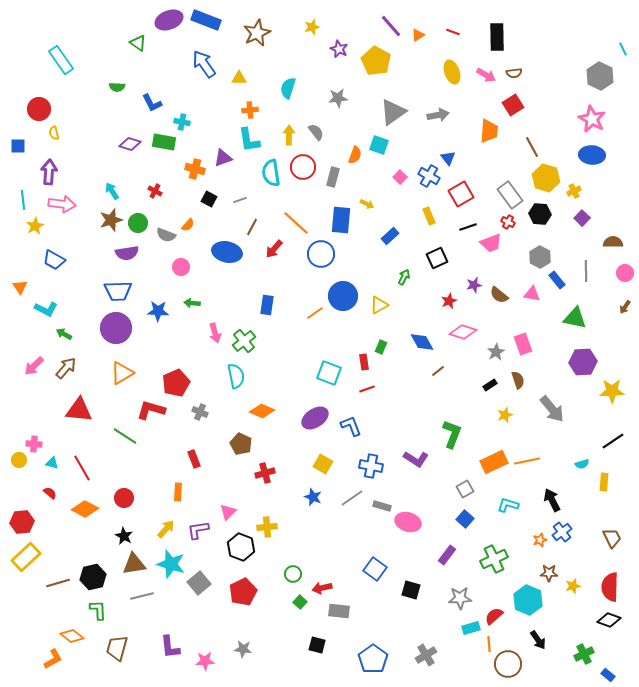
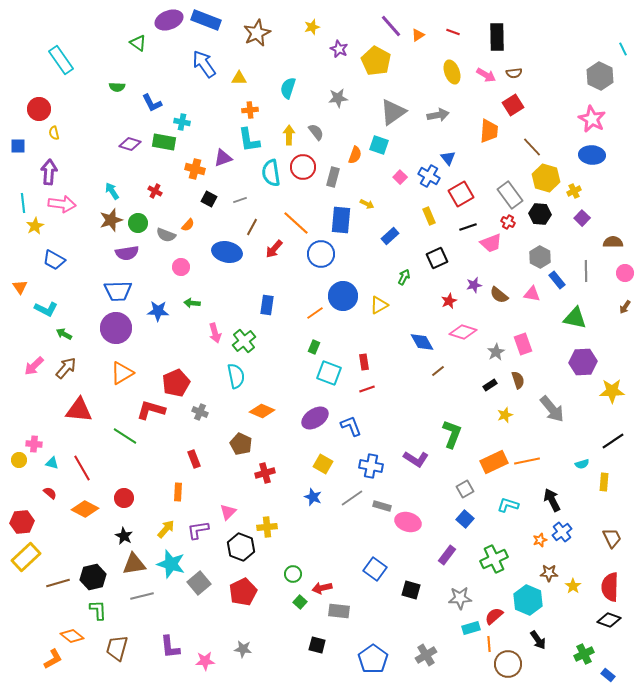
brown line at (532, 147): rotated 15 degrees counterclockwise
cyan line at (23, 200): moved 3 px down
green rectangle at (381, 347): moved 67 px left
yellow star at (573, 586): rotated 21 degrees counterclockwise
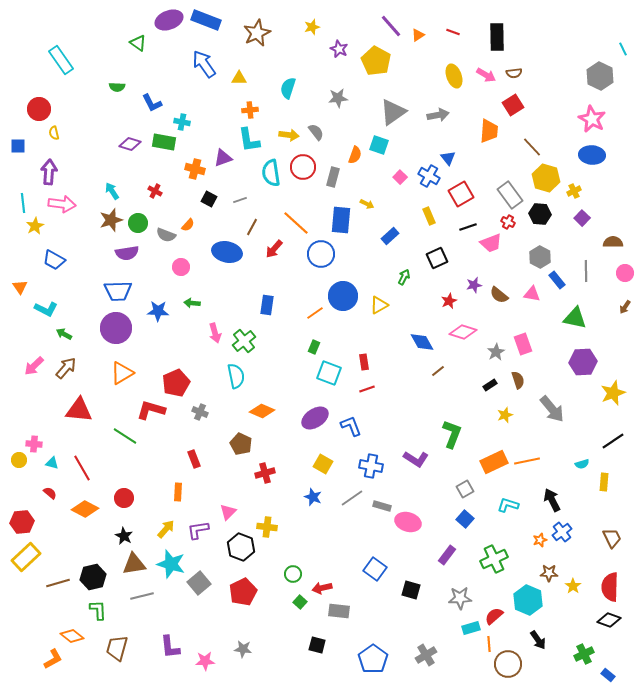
yellow ellipse at (452, 72): moved 2 px right, 4 px down
yellow arrow at (289, 135): rotated 96 degrees clockwise
yellow star at (612, 391): moved 1 px right, 2 px down; rotated 20 degrees counterclockwise
yellow cross at (267, 527): rotated 12 degrees clockwise
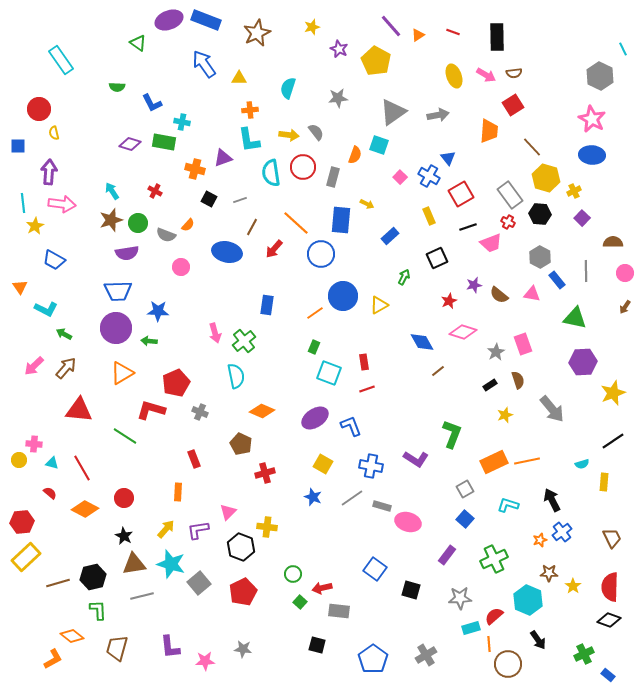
green arrow at (192, 303): moved 43 px left, 38 px down
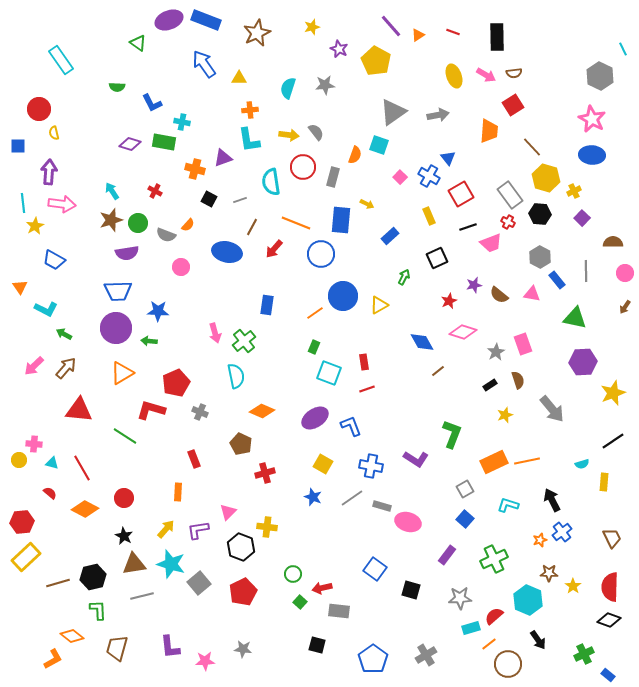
gray star at (338, 98): moved 13 px left, 13 px up
cyan semicircle at (271, 173): moved 9 px down
orange line at (296, 223): rotated 20 degrees counterclockwise
orange line at (489, 644): rotated 56 degrees clockwise
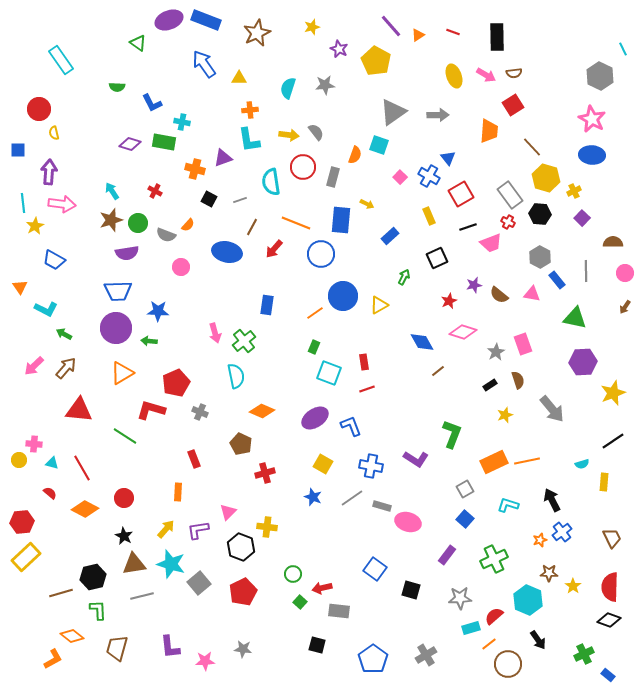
gray arrow at (438, 115): rotated 10 degrees clockwise
blue square at (18, 146): moved 4 px down
brown line at (58, 583): moved 3 px right, 10 px down
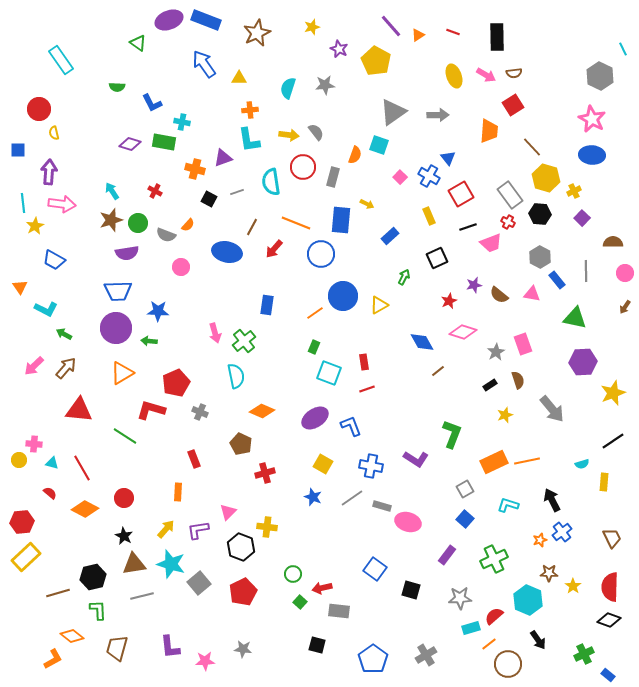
gray line at (240, 200): moved 3 px left, 8 px up
brown line at (61, 593): moved 3 px left
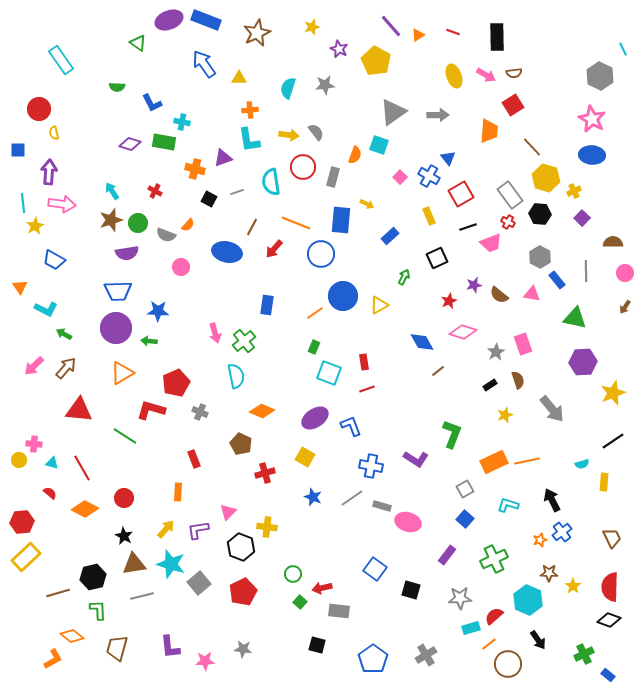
yellow square at (323, 464): moved 18 px left, 7 px up
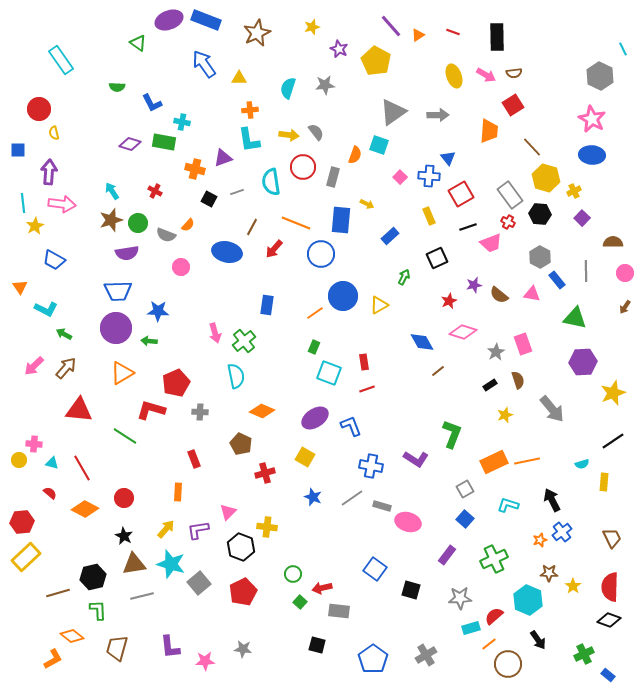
blue cross at (429, 176): rotated 25 degrees counterclockwise
gray cross at (200, 412): rotated 21 degrees counterclockwise
